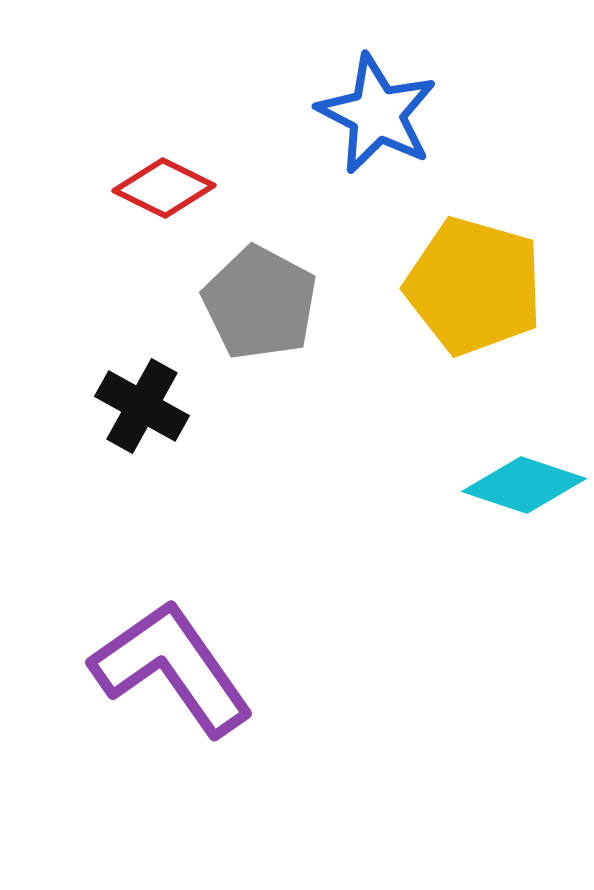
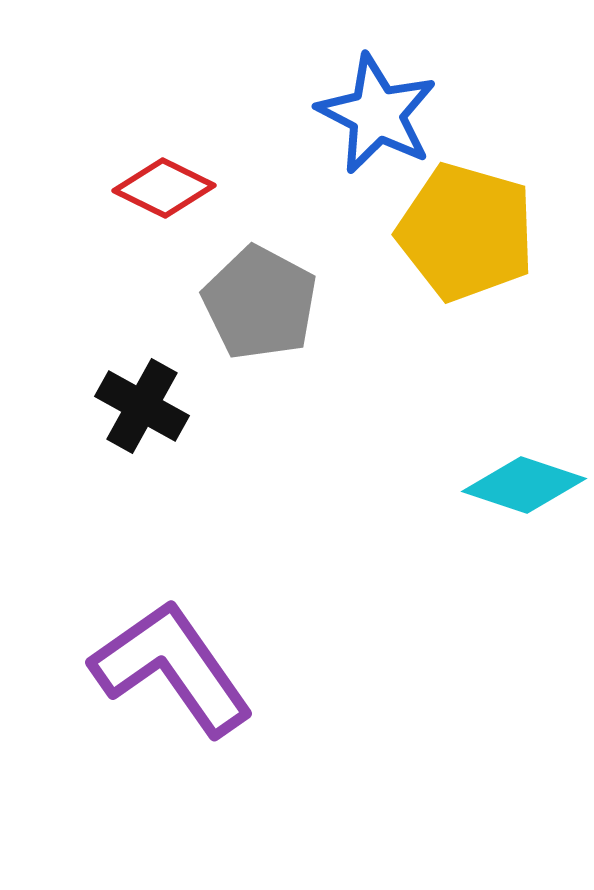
yellow pentagon: moved 8 px left, 54 px up
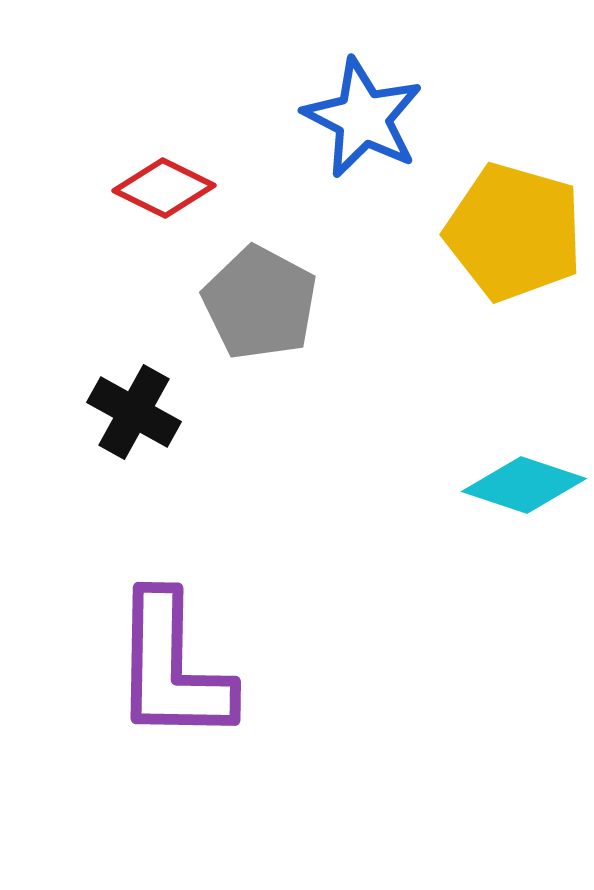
blue star: moved 14 px left, 4 px down
yellow pentagon: moved 48 px right
black cross: moved 8 px left, 6 px down
purple L-shape: rotated 144 degrees counterclockwise
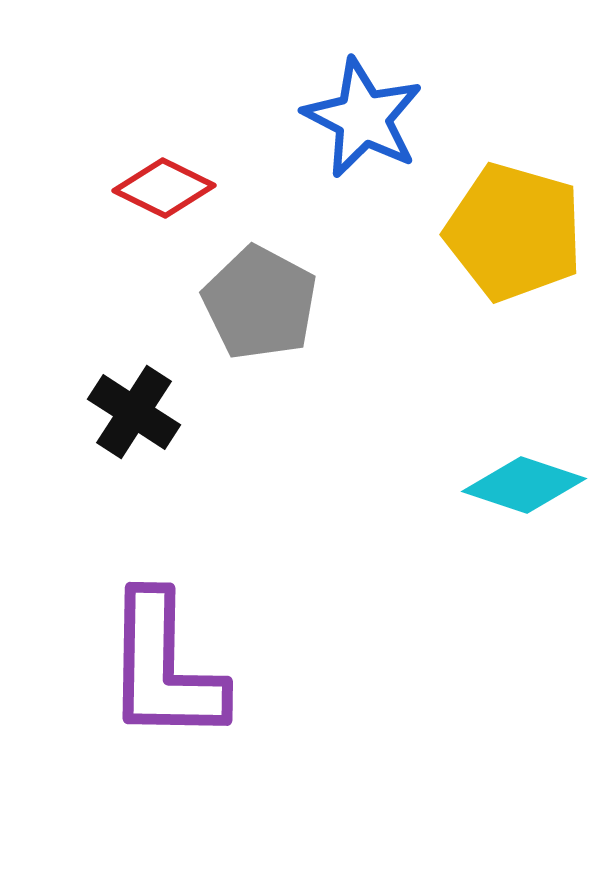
black cross: rotated 4 degrees clockwise
purple L-shape: moved 8 px left
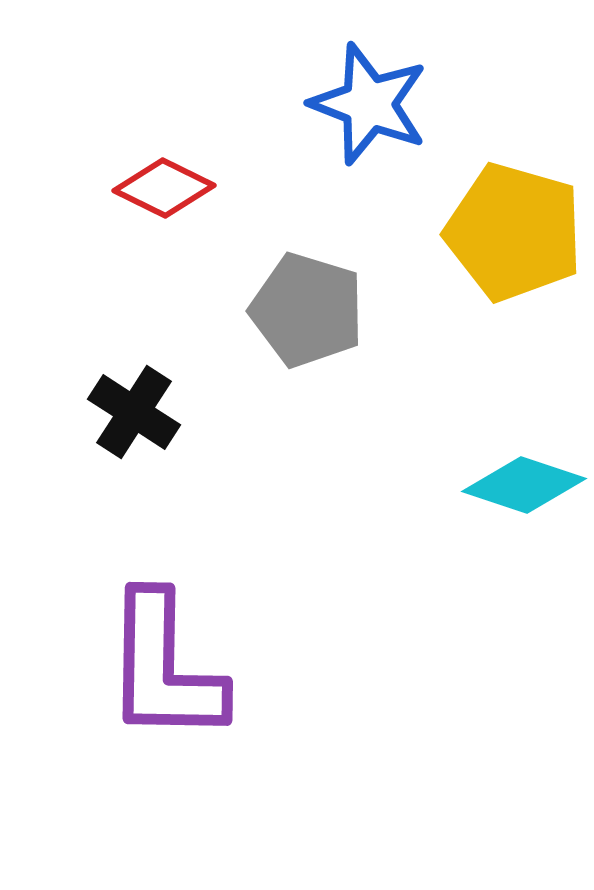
blue star: moved 6 px right, 14 px up; rotated 6 degrees counterclockwise
gray pentagon: moved 47 px right, 7 px down; rotated 11 degrees counterclockwise
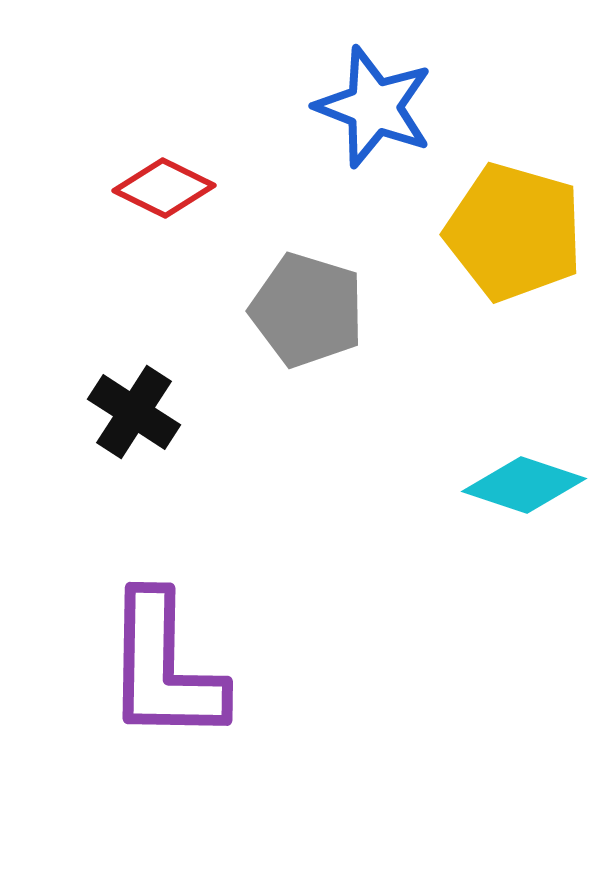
blue star: moved 5 px right, 3 px down
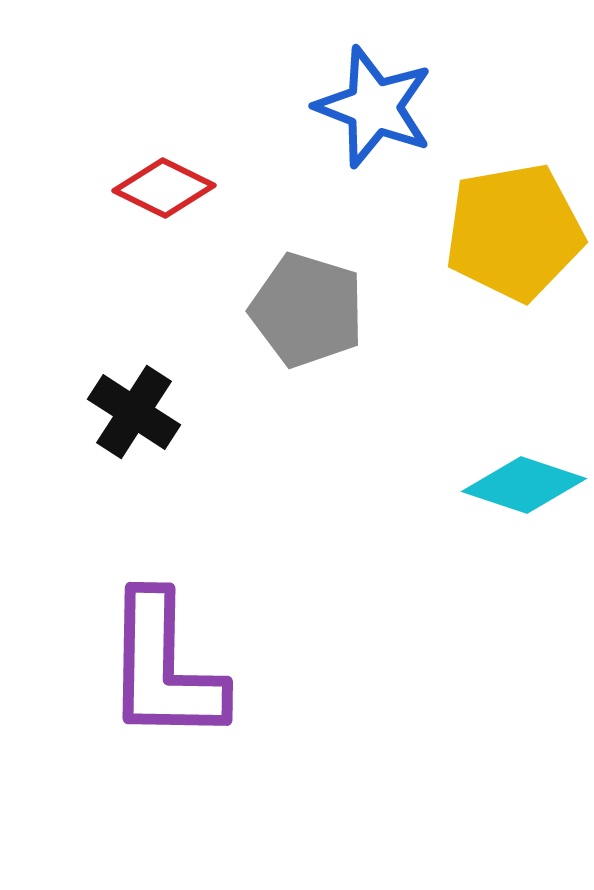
yellow pentagon: rotated 26 degrees counterclockwise
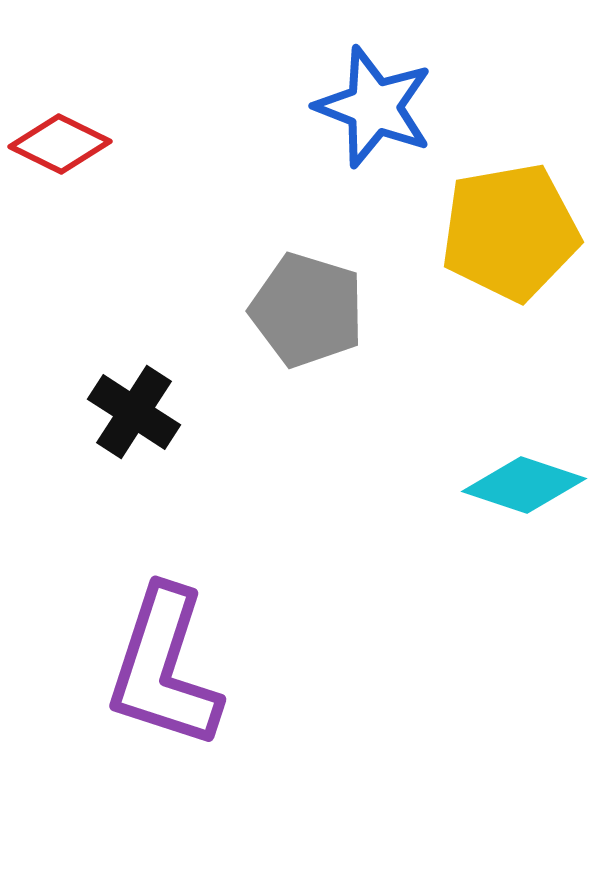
red diamond: moved 104 px left, 44 px up
yellow pentagon: moved 4 px left
purple L-shape: rotated 17 degrees clockwise
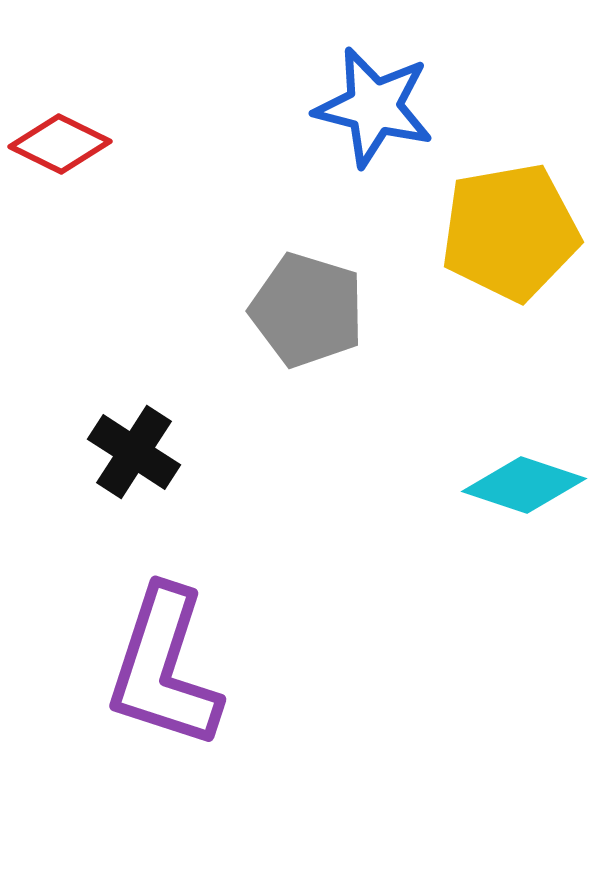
blue star: rotated 7 degrees counterclockwise
black cross: moved 40 px down
